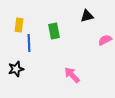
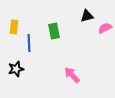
yellow rectangle: moved 5 px left, 2 px down
pink semicircle: moved 12 px up
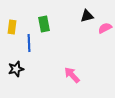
yellow rectangle: moved 2 px left
green rectangle: moved 10 px left, 7 px up
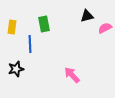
blue line: moved 1 px right, 1 px down
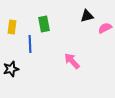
black star: moved 5 px left
pink arrow: moved 14 px up
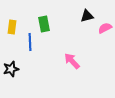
blue line: moved 2 px up
